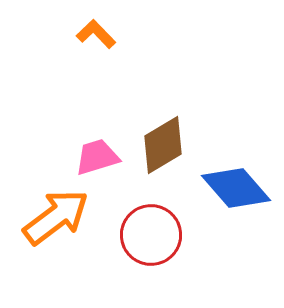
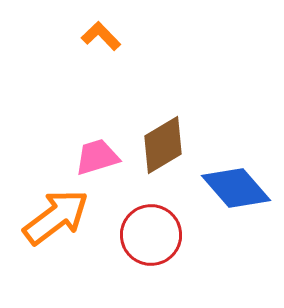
orange L-shape: moved 5 px right, 2 px down
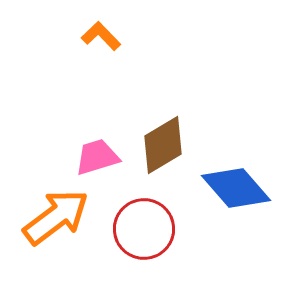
red circle: moved 7 px left, 6 px up
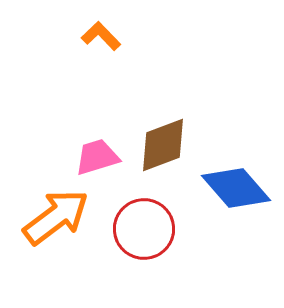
brown diamond: rotated 10 degrees clockwise
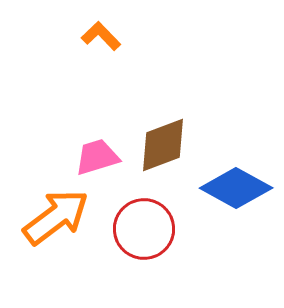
blue diamond: rotated 20 degrees counterclockwise
